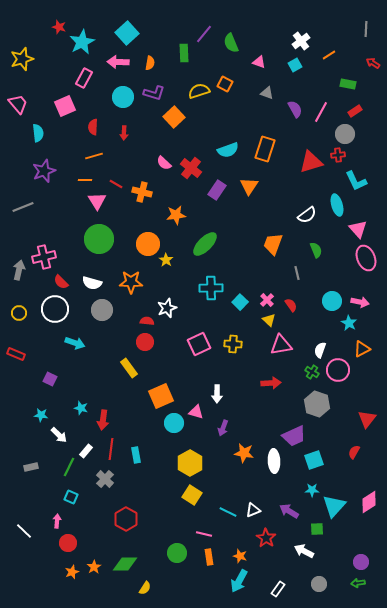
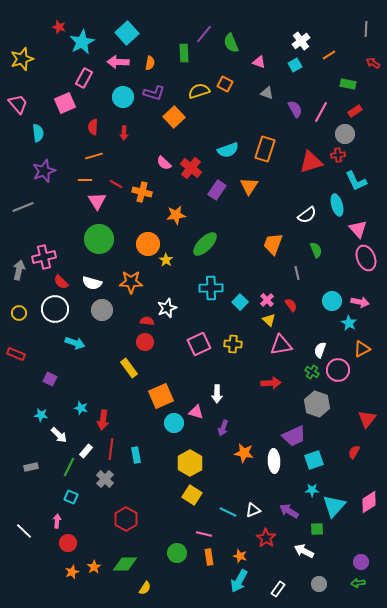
pink square at (65, 106): moved 3 px up
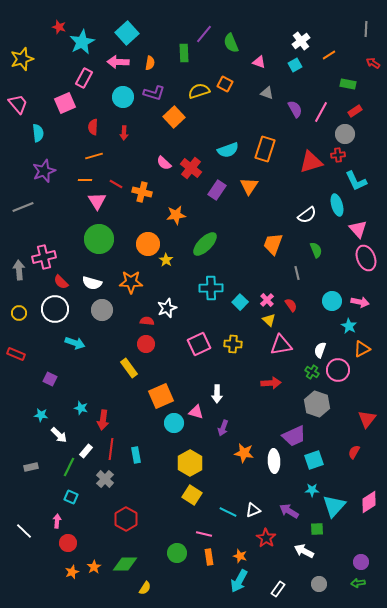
gray arrow at (19, 270): rotated 18 degrees counterclockwise
cyan star at (349, 323): moved 3 px down
red circle at (145, 342): moved 1 px right, 2 px down
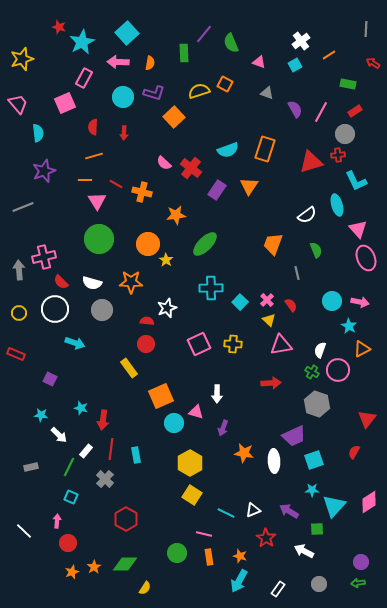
cyan line at (228, 512): moved 2 px left, 1 px down
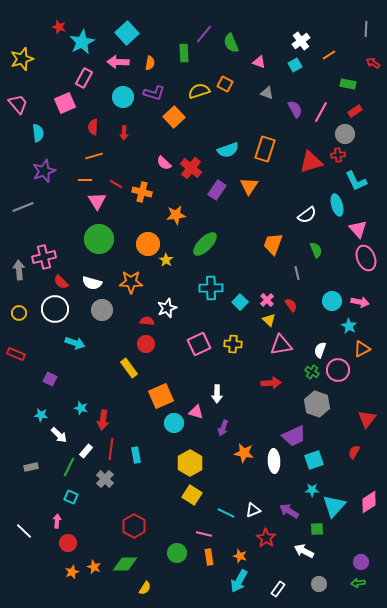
red hexagon at (126, 519): moved 8 px right, 7 px down
orange star at (94, 567): rotated 16 degrees counterclockwise
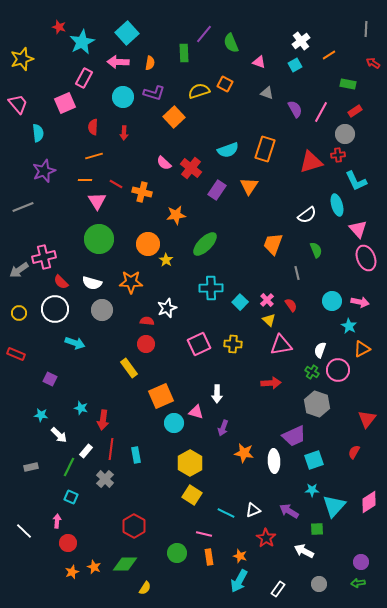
gray arrow at (19, 270): rotated 120 degrees counterclockwise
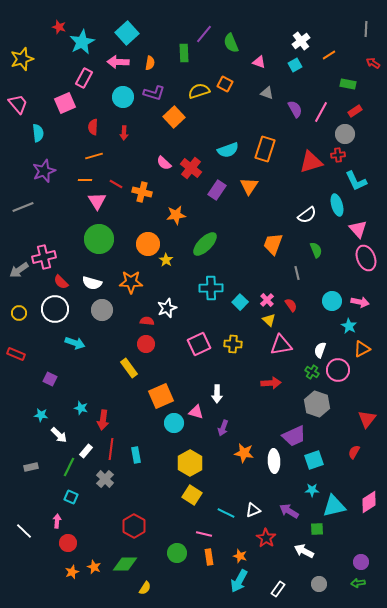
cyan triangle at (334, 506): rotated 35 degrees clockwise
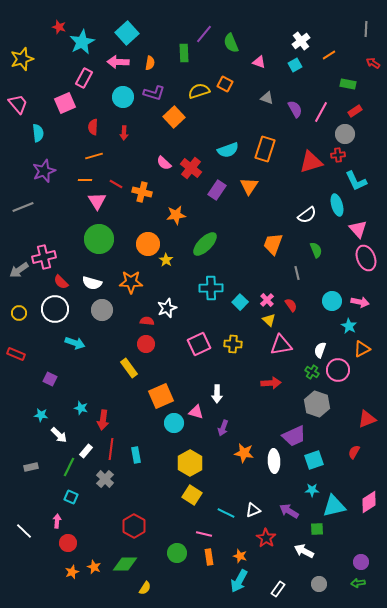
gray triangle at (267, 93): moved 5 px down
red triangle at (367, 419): rotated 30 degrees clockwise
